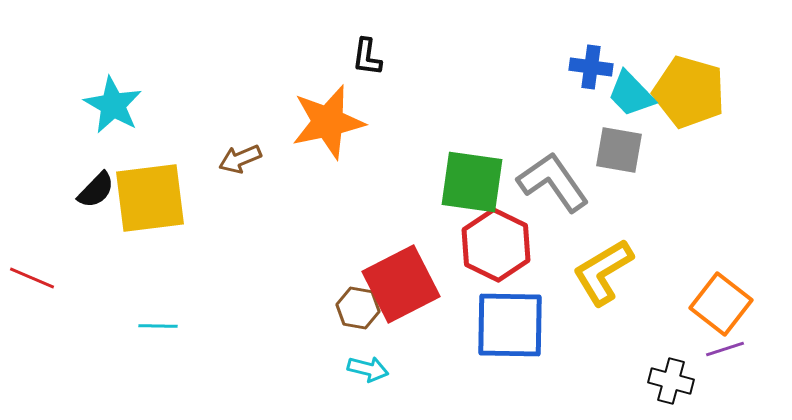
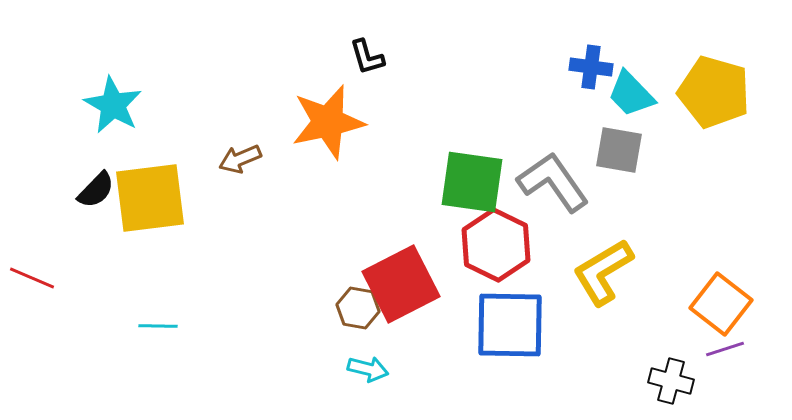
black L-shape: rotated 24 degrees counterclockwise
yellow pentagon: moved 25 px right
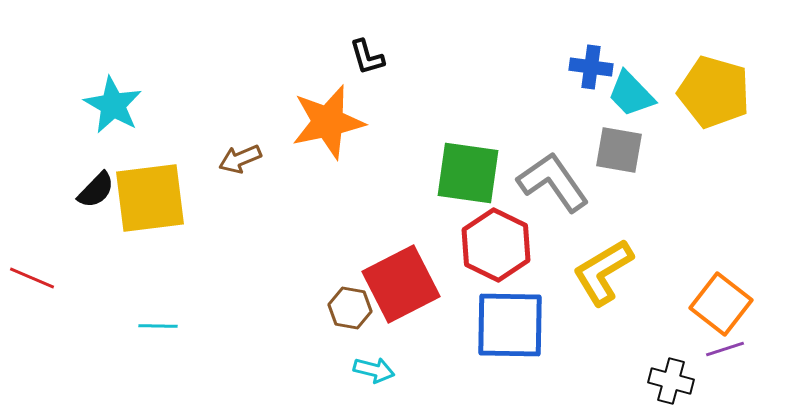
green square: moved 4 px left, 9 px up
brown hexagon: moved 8 px left
cyan arrow: moved 6 px right, 1 px down
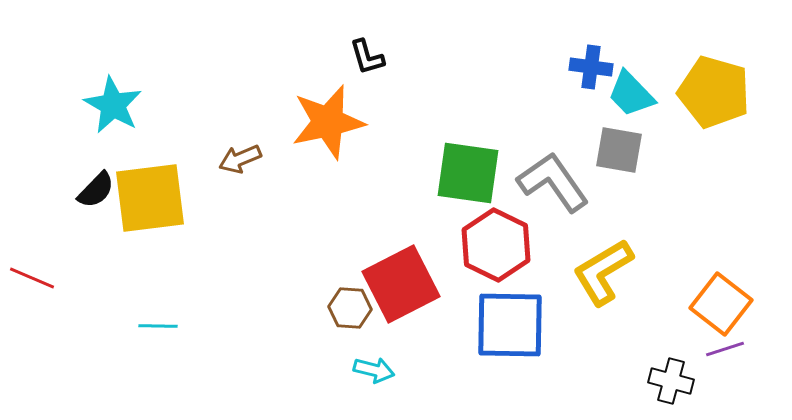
brown hexagon: rotated 6 degrees counterclockwise
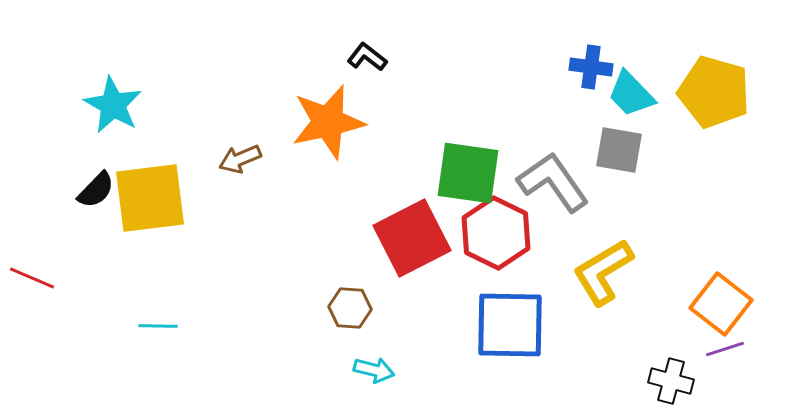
black L-shape: rotated 144 degrees clockwise
red hexagon: moved 12 px up
red square: moved 11 px right, 46 px up
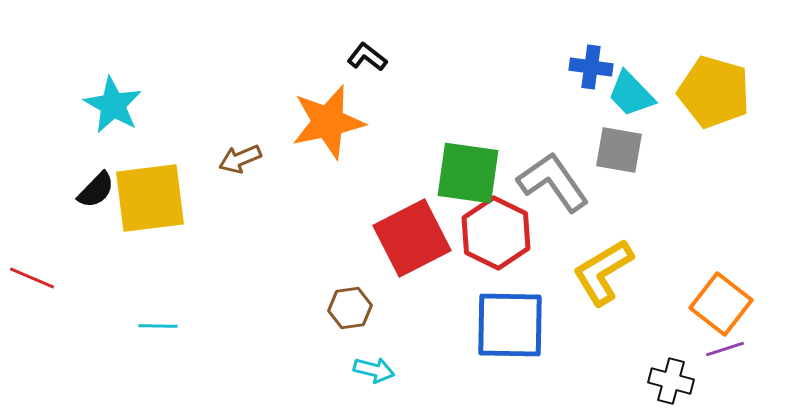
brown hexagon: rotated 12 degrees counterclockwise
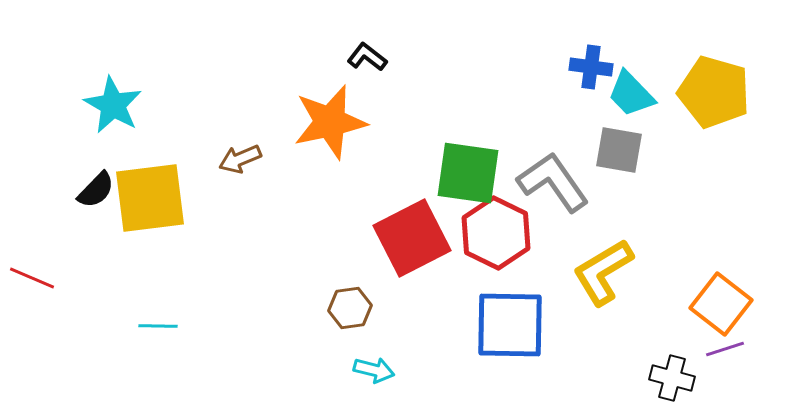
orange star: moved 2 px right
black cross: moved 1 px right, 3 px up
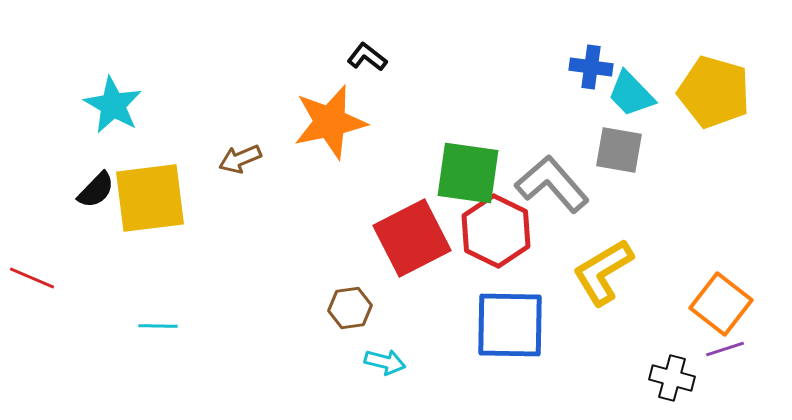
gray L-shape: moved 1 px left, 2 px down; rotated 6 degrees counterclockwise
red hexagon: moved 2 px up
cyan arrow: moved 11 px right, 8 px up
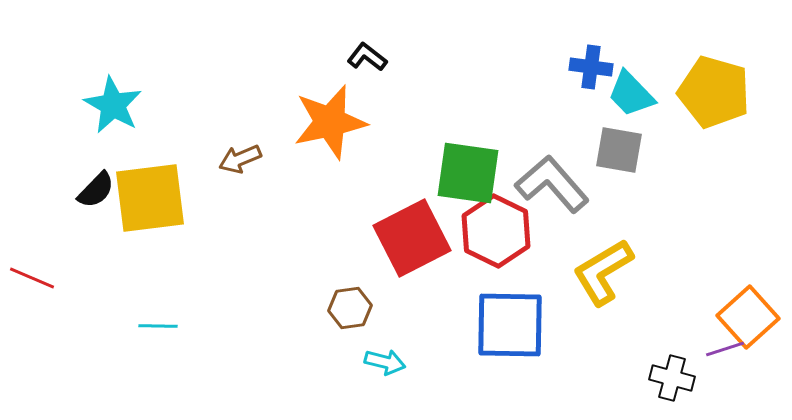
orange square: moved 27 px right, 13 px down; rotated 10 degrees clockwise
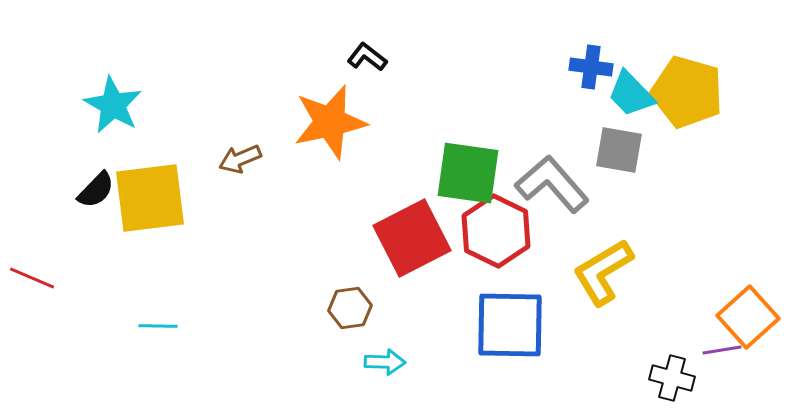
yellow pentagon: moved 27 px left
purple line: moved 3 px left, 1 px down; rotated 9 degrees clockwise
cyan arrow: rotated 12 degrees counterclockwise
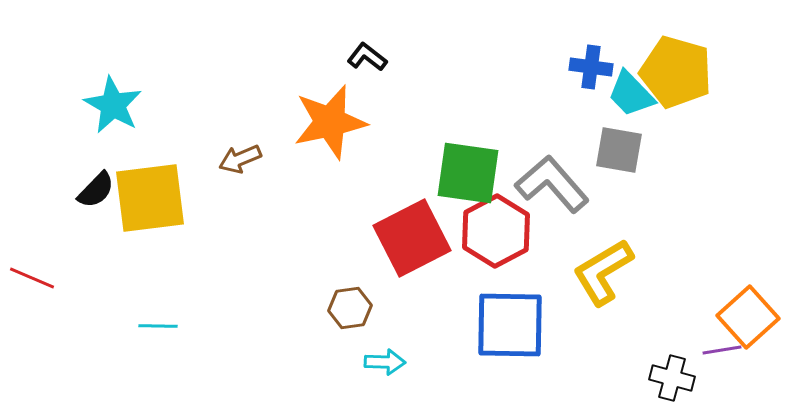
yellow pentagon: moved 11 px left, 20 px up
red hexagon: rotated 6 degrees clockwise
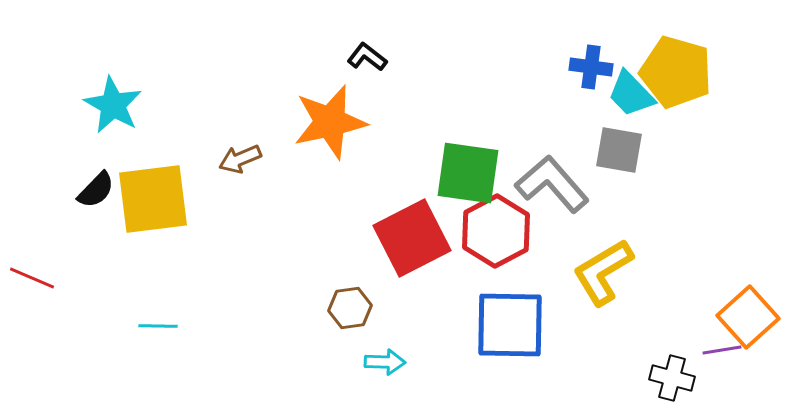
yellow square: moved 3 px right, 1 px down
